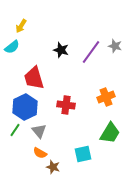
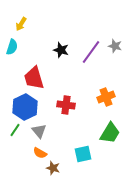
yellow arrow: moved 2 px up
cyan semicircle: rotated 35 degrees counterclockwise
brown star: moved 1 px down
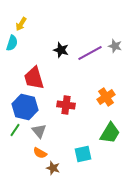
cyan semicircle: moved 4 px up
purple line: moved 1 px left, 1 px down; rotated 25 degrees clockwise
orange cross: rotated 12 degrees counterclockwise
blue hexagon: rotated 20 degrees counterclockwise
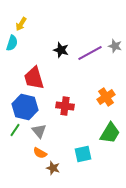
red cross: moved 1 px left, 1 px down
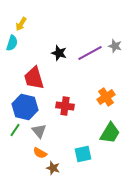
black star: moved 2 px left, 3 px down
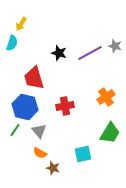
red cross: rotated 18 degrees counterclockwise
